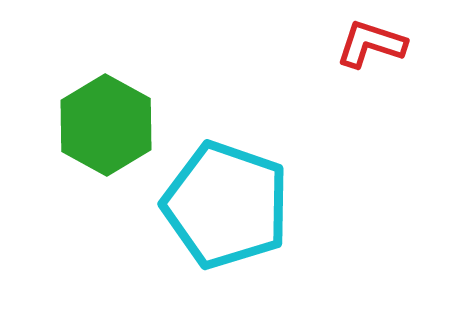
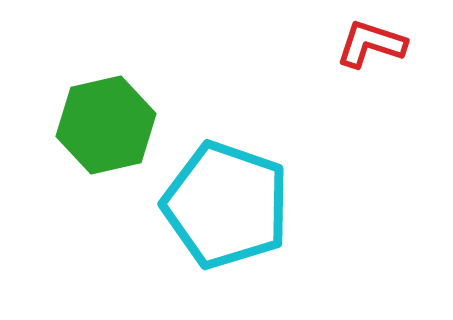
green hexagon: rotated 18 degrees clockwise
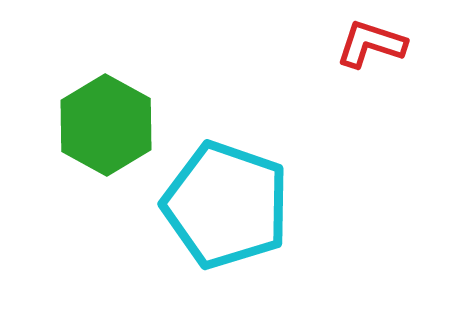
green hexagon: rotated 18 degrees counterclockwise
